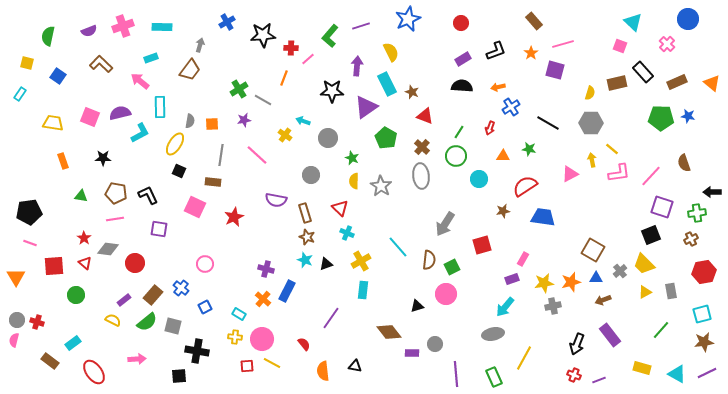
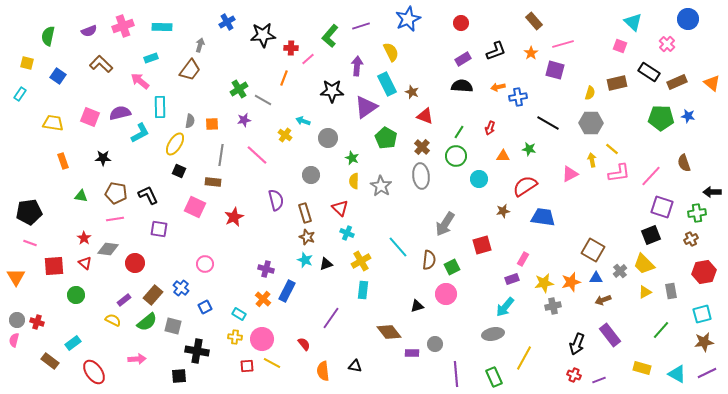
black rectangle at (643, 72): moved 6 px right; rotated 15 degrees counterclockwise
blue cross at (511, 107): moved 7 px right, 10 px up; rotated 24 degrees clockwise
purple semicircle at (276, 200): rotated 115 degrees counterclockwise
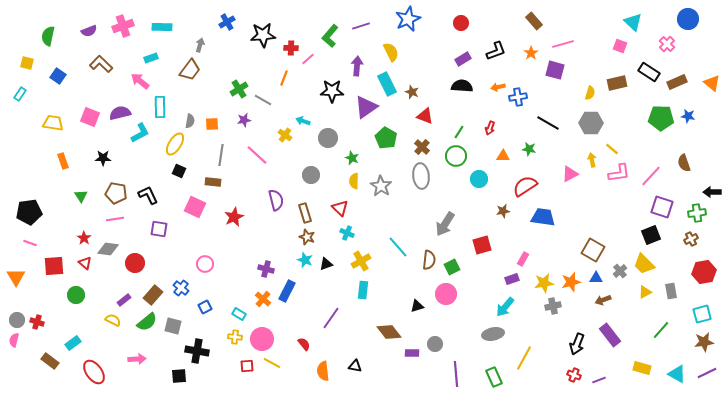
green triangle at (81, 196): rotated 48 degrees clockwise
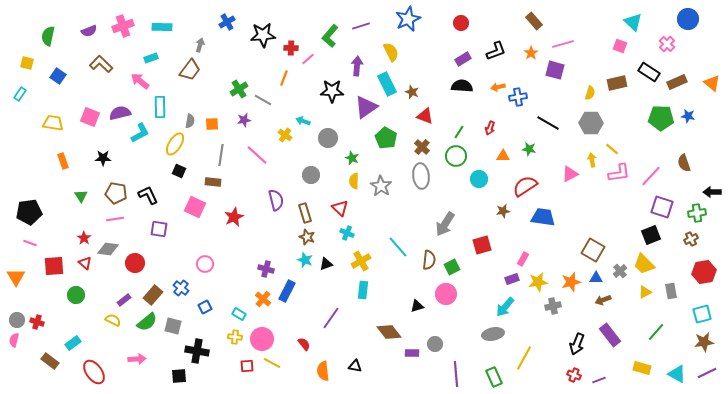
yellow star at (544, 283): moved 6 px left, 1 px up
green line at (661, 330): moved 5 px left, 2 px down
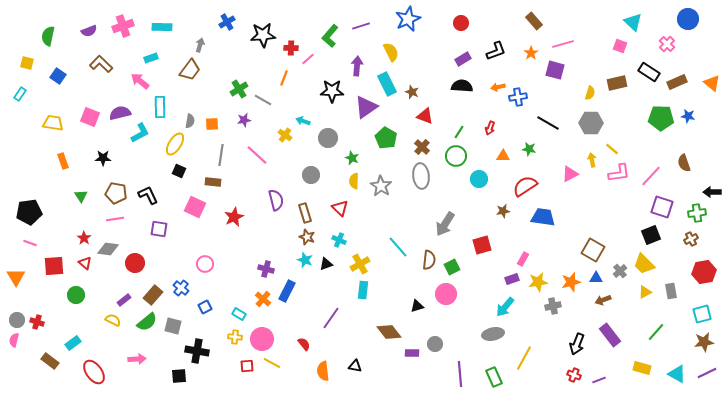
cyan cross at (347, 233): moved 8 px left, 7 px down
yellow cross at (361, 261): moved 1 px left, 3 px down
purple line at (456, 374): moved 4 px right
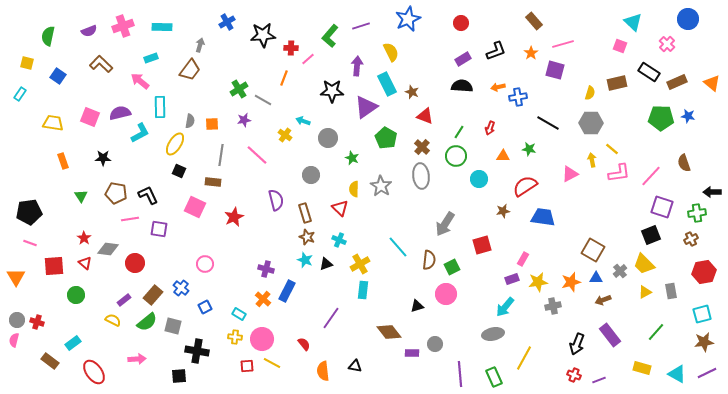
yellow semicircle at (354, 181): moved 8 px down
pink line at (115, 219): moved 15 px right
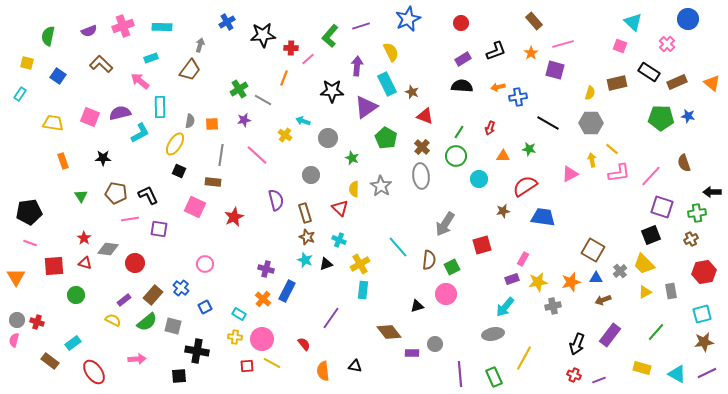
red triangle at (85, 263): rotated 24 degrees counterclockwise
purple rectangle at (610, 335): rotated 75 degrees clockwise
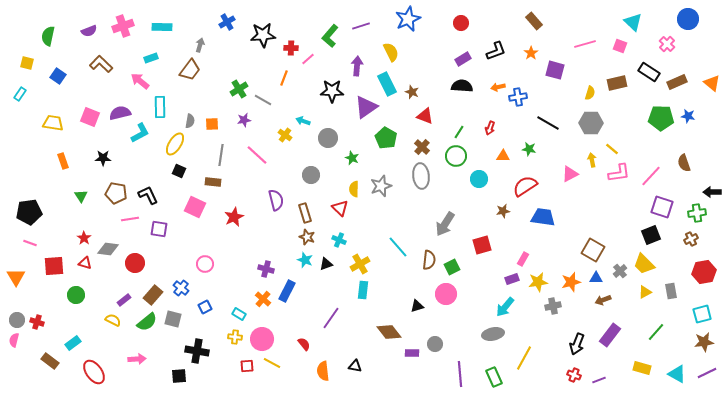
pink line at (563, 44): moved 22 px right
gray star at (381, 186): rotated 20 degrees clockwise
gray square at (173, 326): moved 7 px up
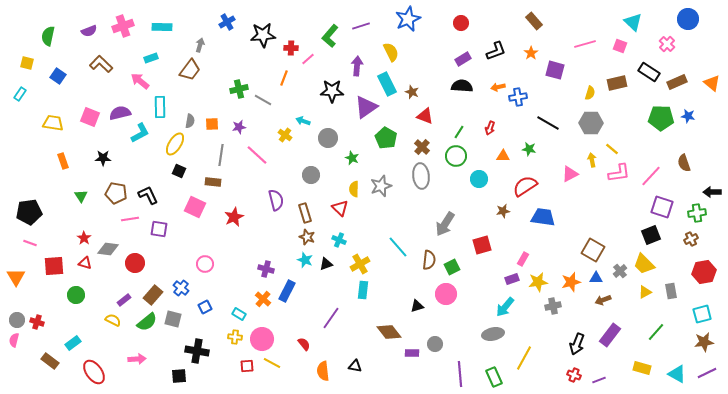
green cross at (239, 89): rotated 18 degrees clockwise
purple star at (244, 120): moved 5 px left, 7 px down
